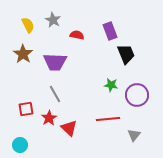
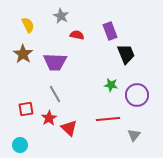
gray star: moved 8 px right, 4 px up
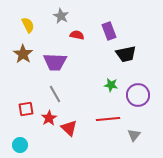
purple rectangle: moved 1 px left
black trapezoid: rotated 100 degrees clockwise
purple circle: moved 1 px right
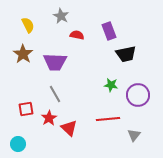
cyan circle: moved 2 px left, 1 px up
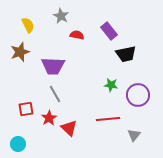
purple rectangle: rotated 18 degrees counterclockwise
brown star: moved 3 px left, 2 px up; rotated 18 degrees clockwise
purple trapezoid: moved 2 px left, 4 px down
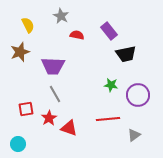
red triangle: rotated 24 degrees counterclockwise
gray triangle: rotated 16 degrees clockwise
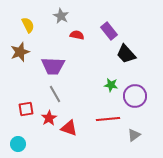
black trapezoid: rotated 60 degrees clockwise
purple circle: moved 3 px left, 1 px down
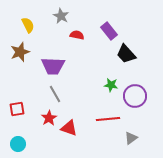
red square: moved 9 px left
gray triangle: moved 3 px left, 3 px down
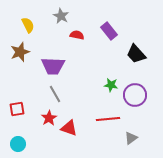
black trapezoid: moved 10 px right
purple circle: moved 1 px up
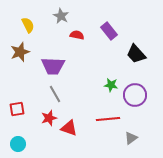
red star: rotated 14 degrees clockwise
